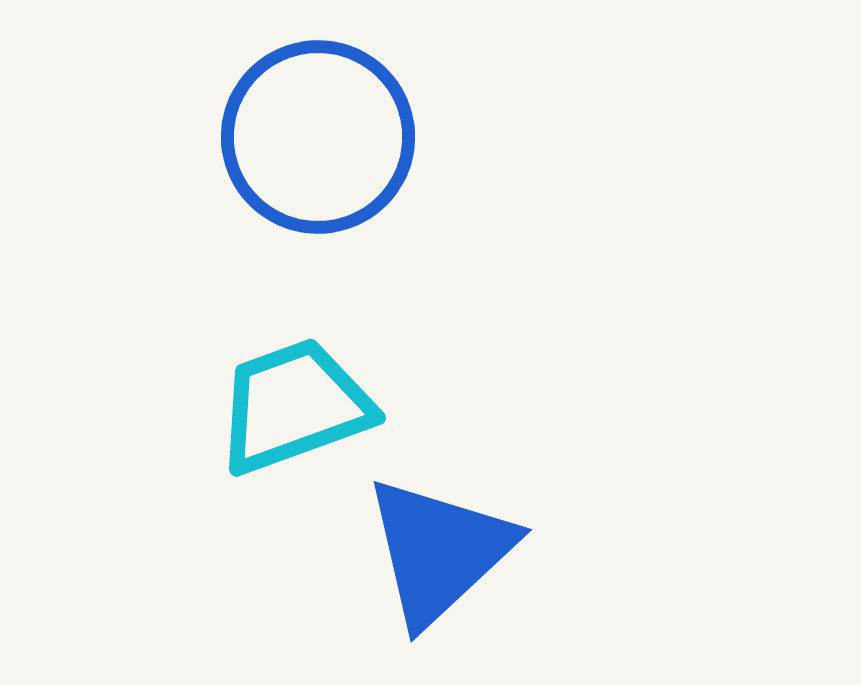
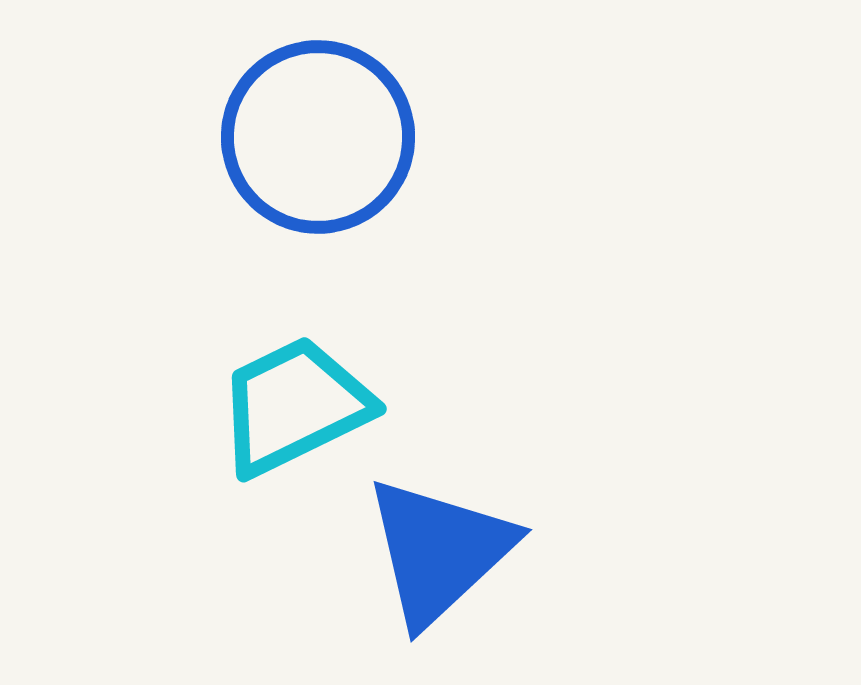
cyan trapezoid: rotated 6 degrees counterclockwise
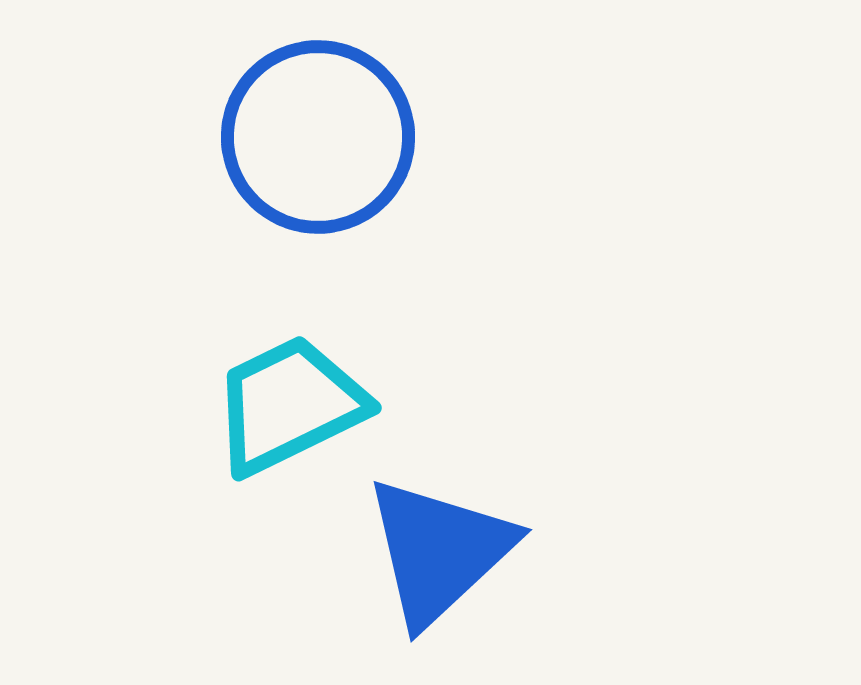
cyan trapezoid: moved 5 px left, 1 px up
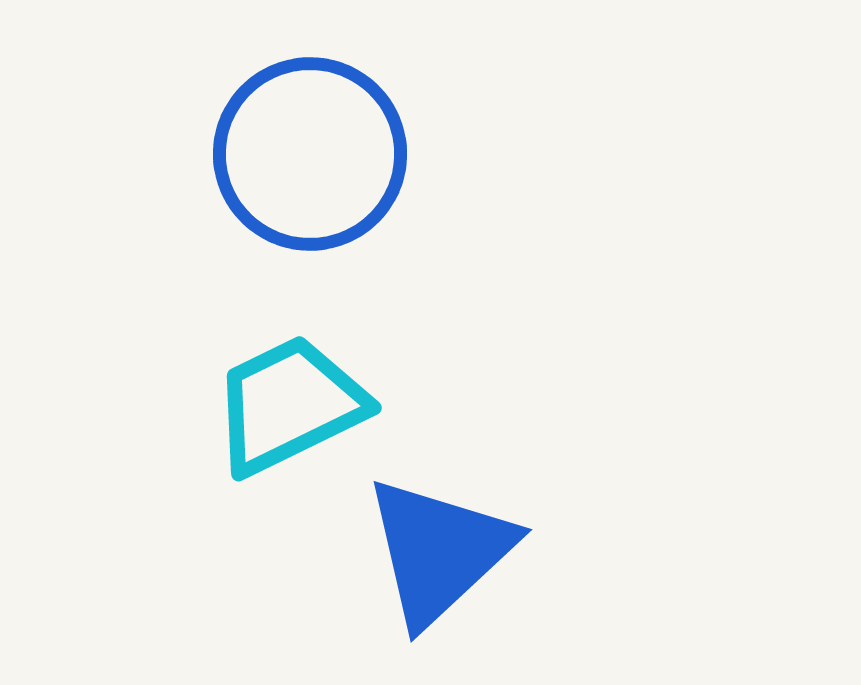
blue circle: moved 8 px left, 17 px down
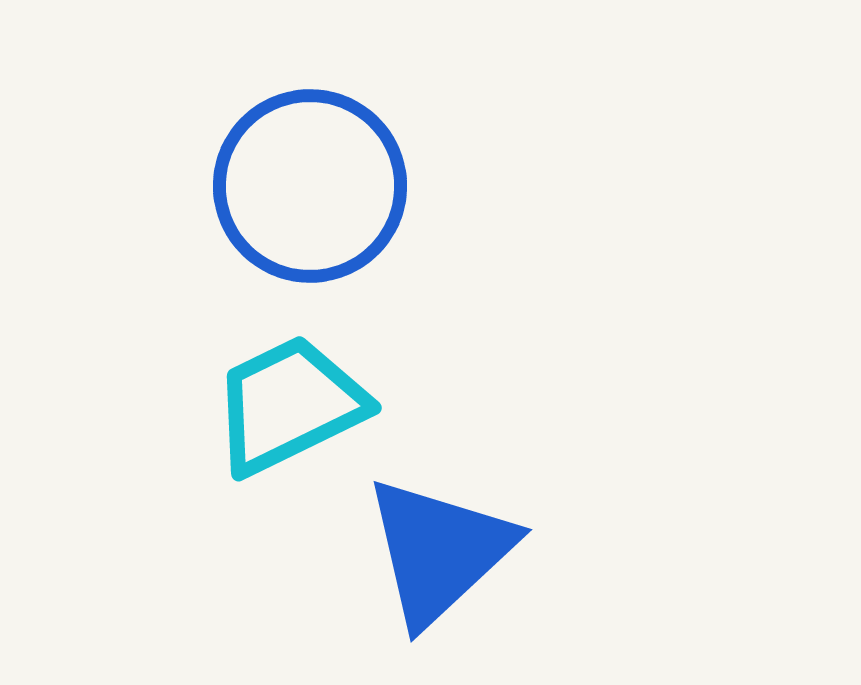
blue circle: moved 32 px down
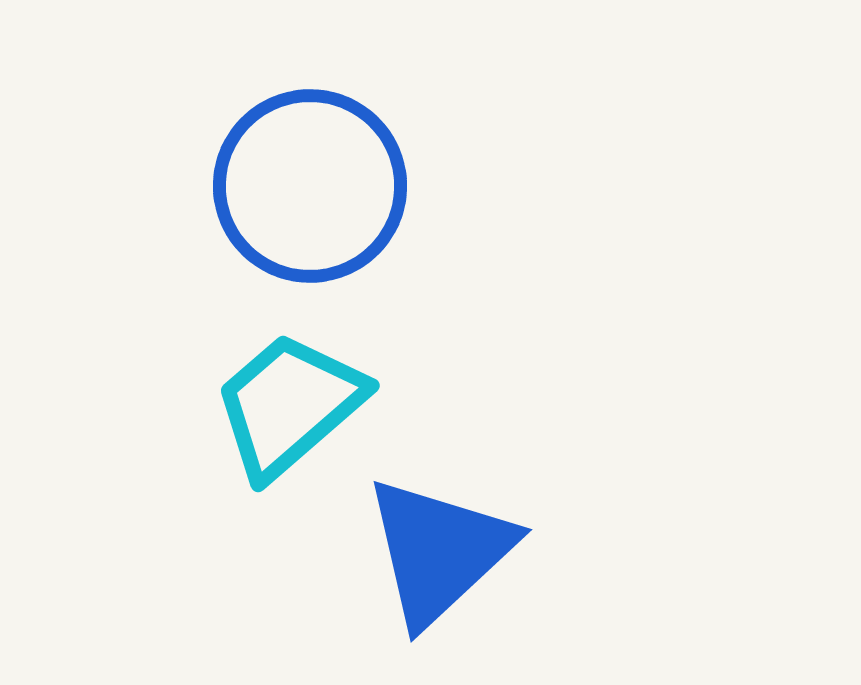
cyan trapezoid: rotated 15 degrees counterclockwise
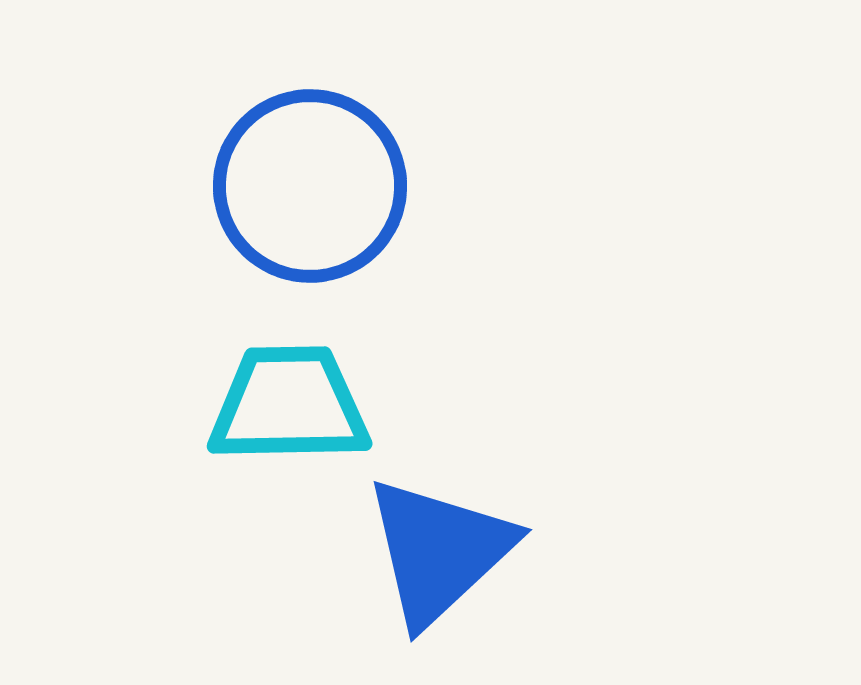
cyan trapezoid: rotated 40 degrees clockwise
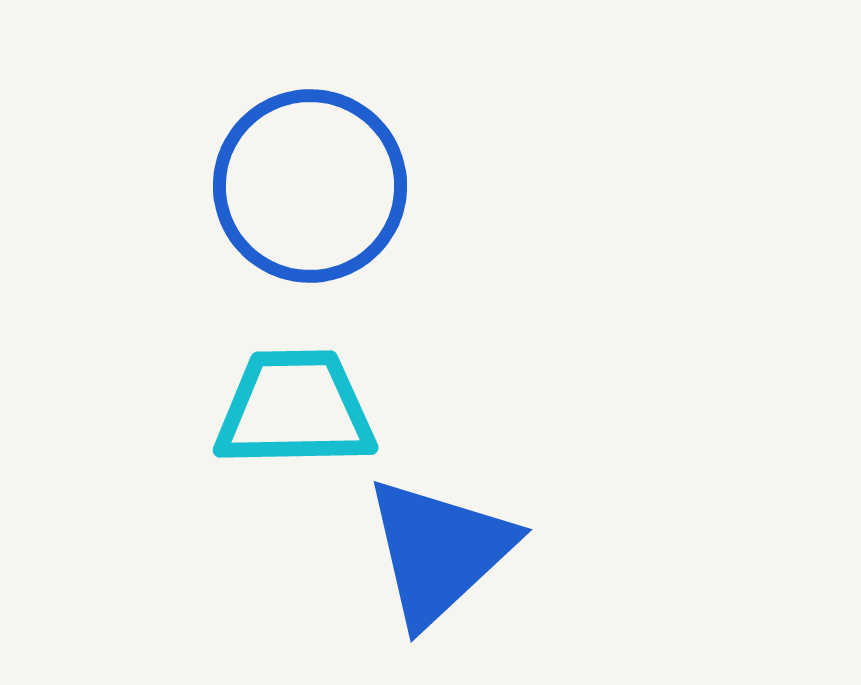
cyan trapezoid: moved 6 px right, 4 px down
